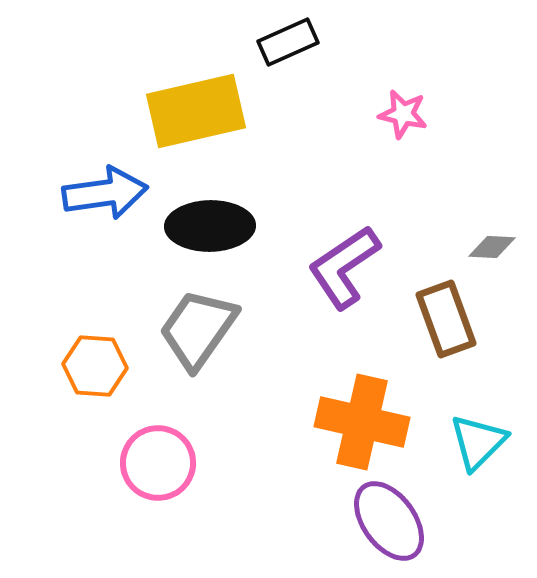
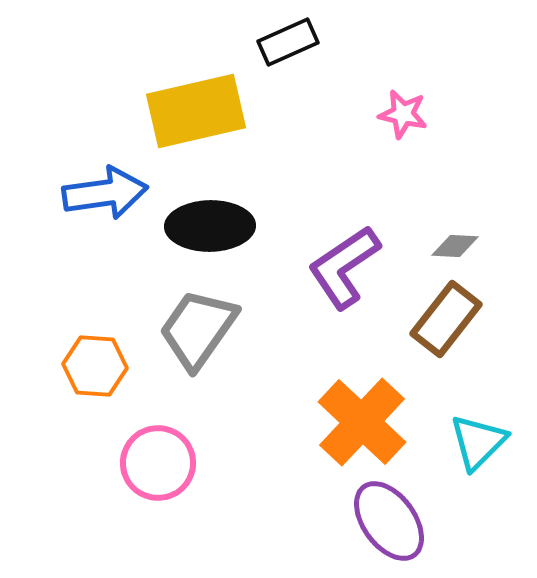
gray diamond: moved 37 px left, 1 px up
brown rectangle: rotated 58 degrees clockwise
orange cross: rotated 30 degrees clockwise
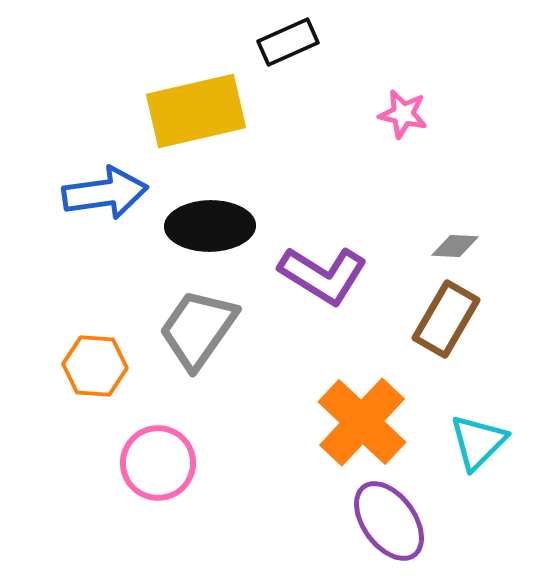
purple L-shape: moved 21 px left, 8 px down; rotated 114 degrees counterclockwise
brown rectangle: rotated 8 degrees counterclockwise
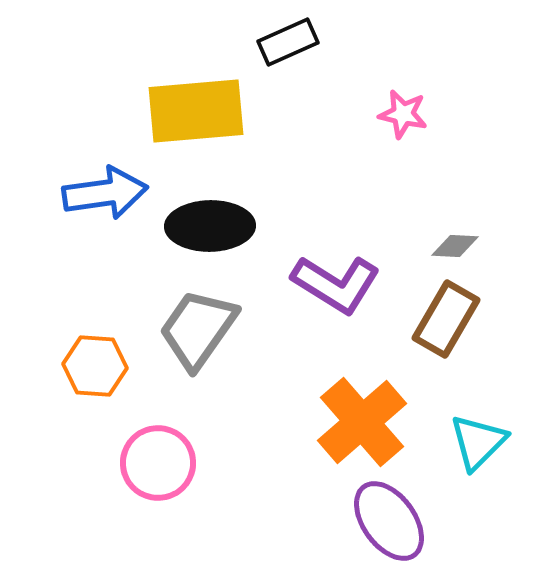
yellow rectangle: rotated 8 degrees clockwise
purple L-shape: moved 13 px right, 9 px down
orange cross: rotated 6 degrees clockwise
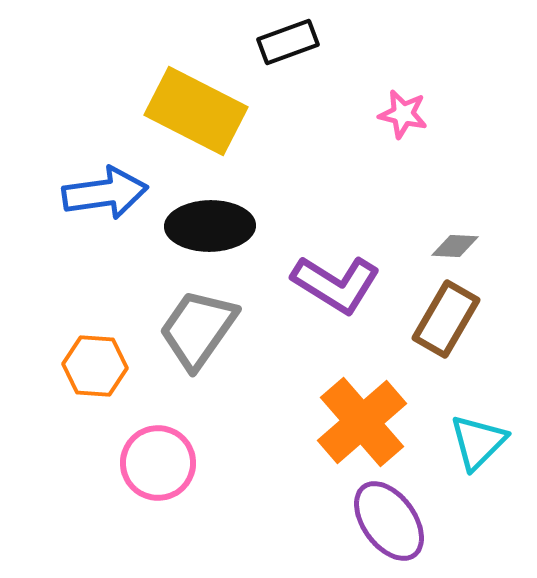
black rectangle: rotated 4 degrees clockwise
yellow rectangle: rotated 32 degrees clockwise
